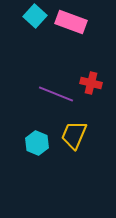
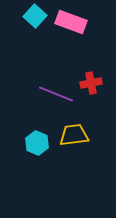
red cross: rotated 25 degrees counterclockwise
yellow trapezoid: rotated 60 degrees clockwise
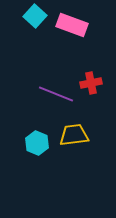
pink rectangle: moved 1 px right, 3 px down
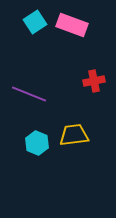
cyan square: moved 6 px down; rotated 15 degrees clockwise
red cross: moved 3 px right, 2 px up
purple line: moved 27 px left
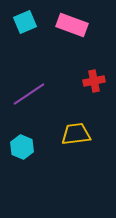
cyan square: moved 10 px left; rotated 10 degrees clockwise
purple line: rotated 56 degrees counterclockwise
yellow trapezoid: moved 2 px right, 1 px up
cyan hexagon: moved 15 px left, 4 px down
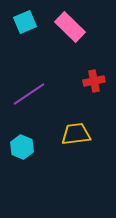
pink rectangle: moved 2 px left, 2 px down; rotated 24 degrees clockwise
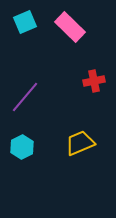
purple line: moved 4 px left, 3 px down; rotated 16 degrees counterclockwise
yellow trapezoid: moved 4 px right, 9 px down; rotated 16 degrees counterclockwise
cyan hexagon: rotated 10 degrees clockwise
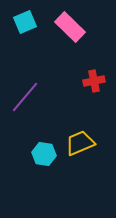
cyan hexagon: moved 22 px right, 7 px down; rotated 25 degrees counterclockwise
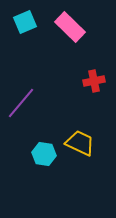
purple line: moved 4 px left, 6 px down
yellow trapezoid: rotated 48 degrees clockwise
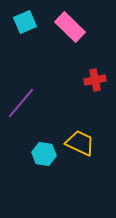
red cross: moved 1 px right, 1 px up
